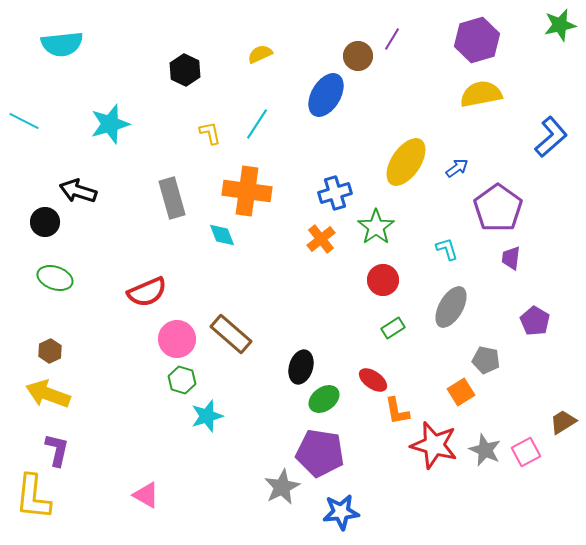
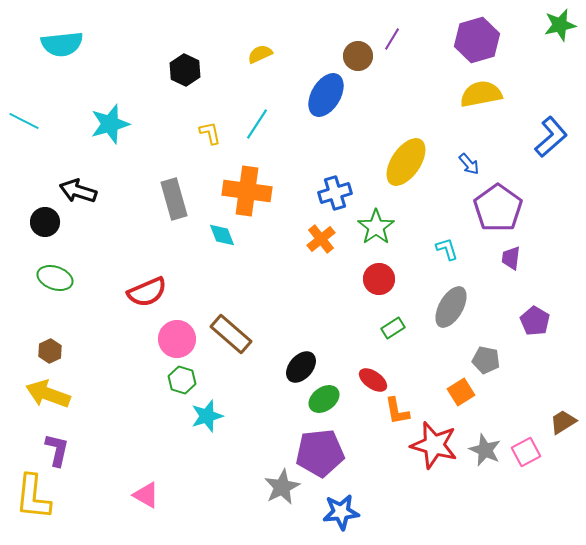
blue arrow at (457, 168): moved 12 px right, 4 px up; rotated 85 degrees clockwise
gray rectangle at (172, 198): moved 2 px right, 1 px down
red circle at (383, 280): moved 4 px left, 1 px up
black ellipse at (301, 367): rotated 24 degrees clockwise
purple pentagon at (320, 453): rotated 15 degrees counterclockwise
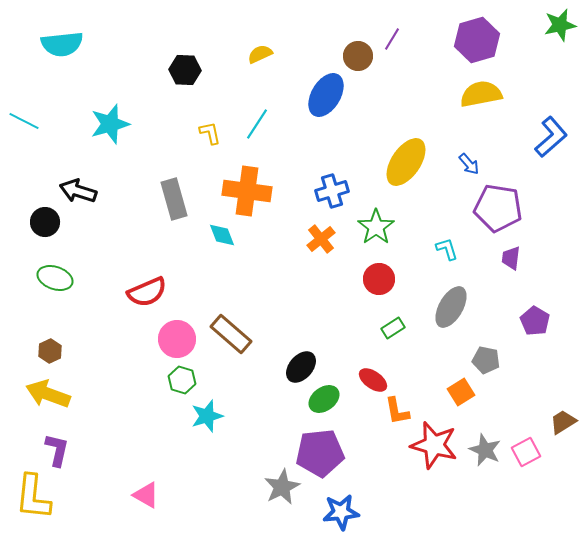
black hexagon at (185, 70): rotated 24 degrees counterclockwise
blue cross at (335, 193): moved 3 px left, 2 px up
purple pentagon at (498, 208): rotated 27 degrees counterclockwise
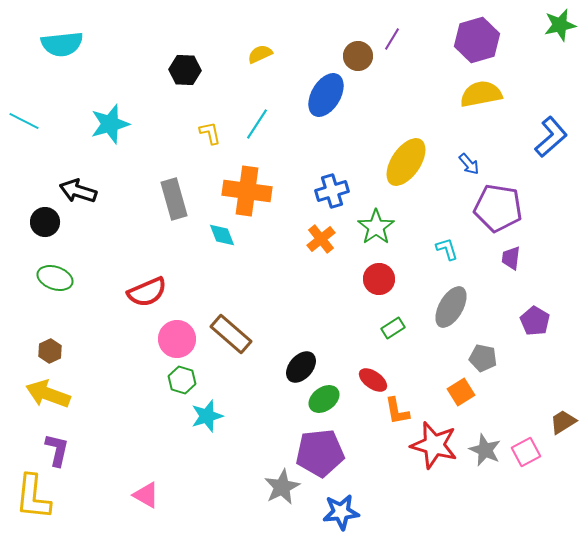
gray pentagon at (486, 360): moved 3 px left, 2 px up
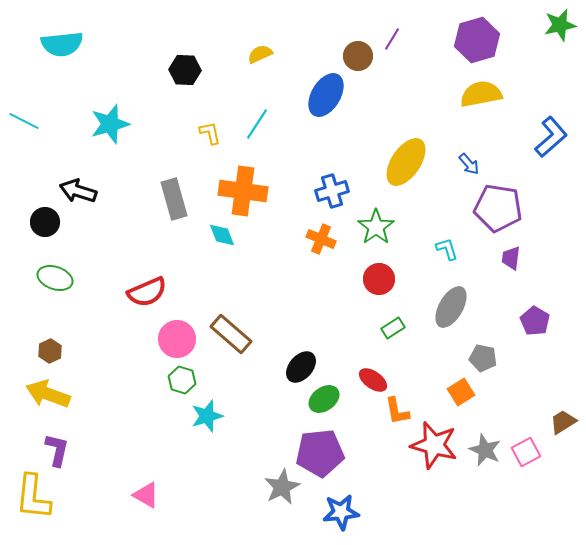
orange cross at (247, 191): moved 4 px left
orange cross at (321, 239): rotated 28 degrees counterclockwise
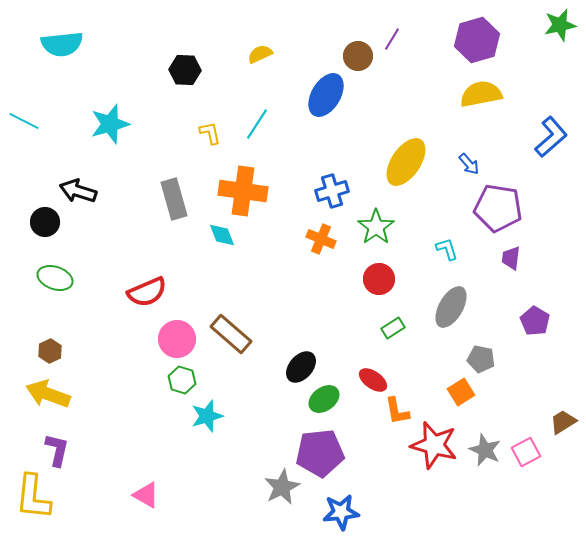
gray pentagon at (483, 358): moved 2 px left, 1 px down
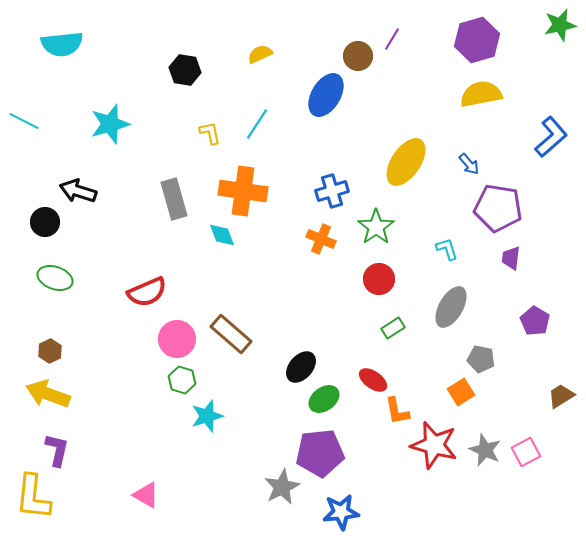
black hexagon at (185, 70): rotated 8 degrees clockwise
brown trapezoid at (563, 422): moved 2 px left, 26 px up
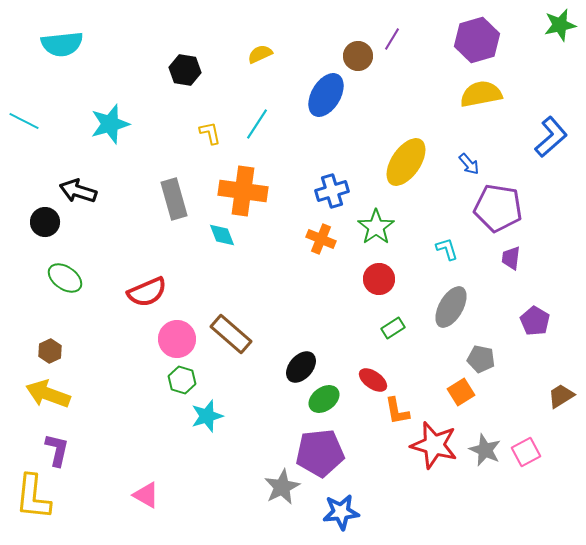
green ellipse at (55, 278): moved 10 px right; rotated 16 degrees clockwise
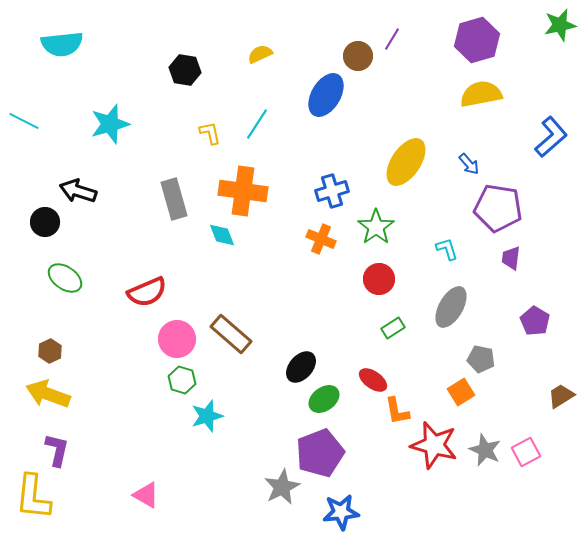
purple pentagon at (320, 453): rotated 15 degrees counterclockwise
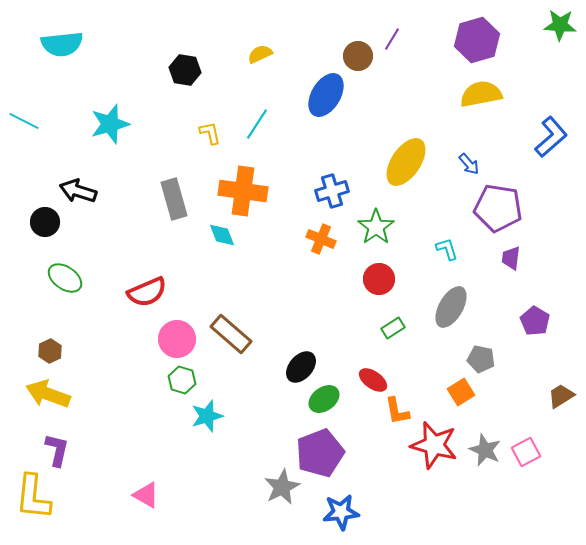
green star at (560, 25): rotated 16 degrees clockwise
